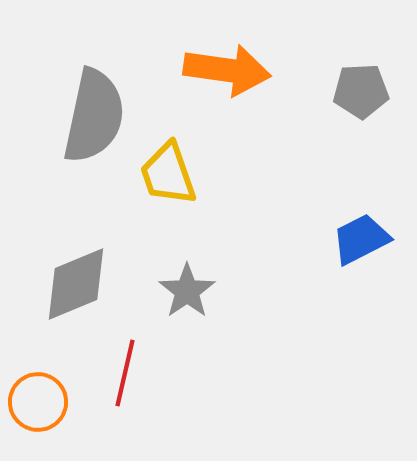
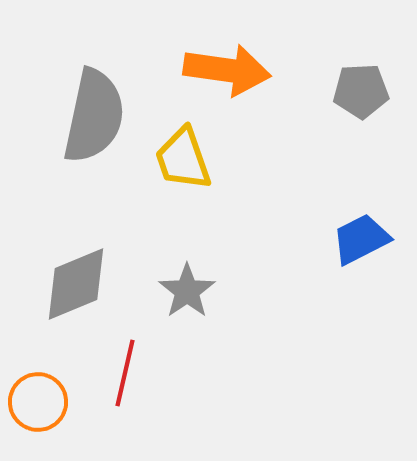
yellow trapezoid: moved 15 px right, 15 px up
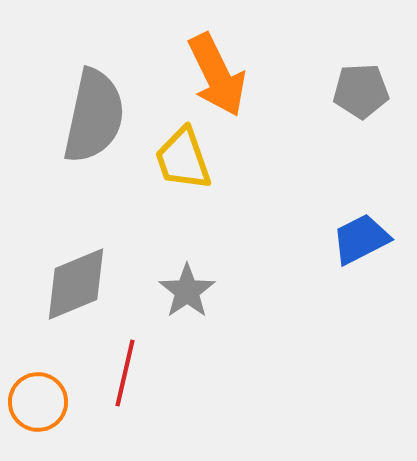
orange arrow: moved 10 px left, 5 px down; rotated 56 degrees clockwise
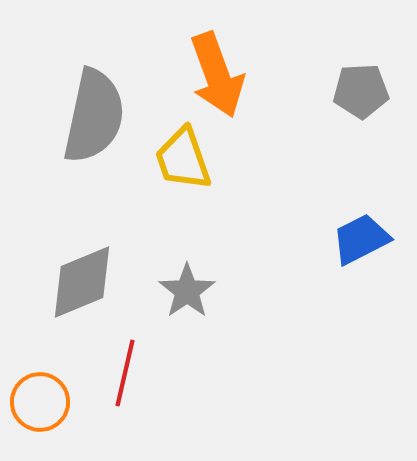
orange arrow: rotated 6 degrees clockwise
gray diamond: moved 6 px right, 2 px up
orange circle: moved 2 px right
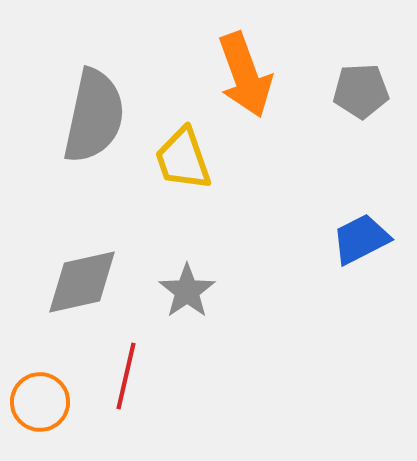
orange arrow: moved 28 px right
gray diamond: rotated 10 degrees clockwise
red line: moved 1 px right, 3 px down
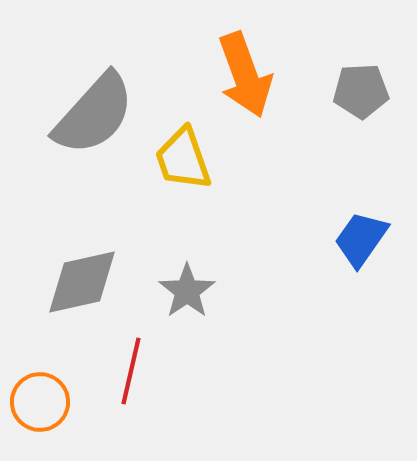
gray semicircle: moved 2 px up; rotated 30 degrees clockwise
blue trapezoid: rotated 28 degrees counterclockwise
red line: moved 5 px right, 5 px up
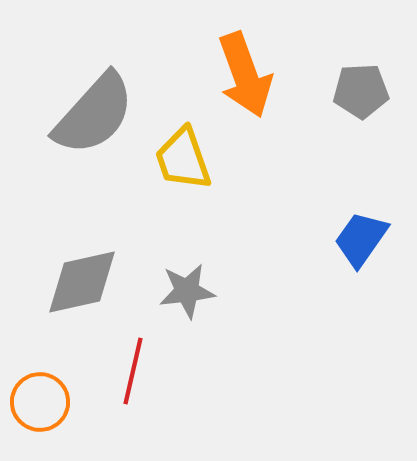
gray star: rotated 28 degrees clockwise
red line: moved 2 px right
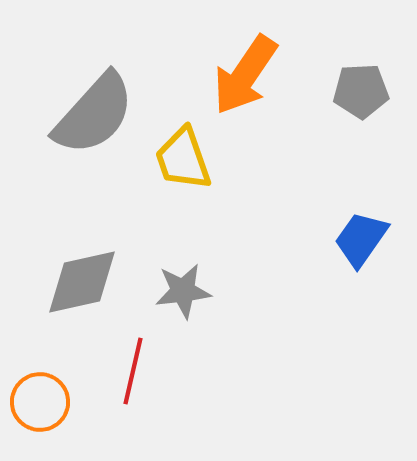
orange arrow: rotated 54 degrees clockwise
gray star: moved 4 px left
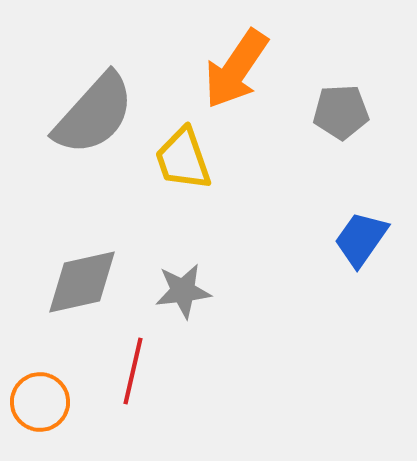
orange arrow: moved 9 px left, 6 px up
gray pentagon: moved 20 px left, 21 px down
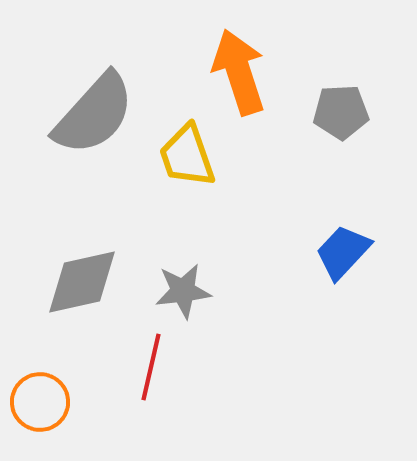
orange arrow: moved 3 px right, 3 px down; rotated 128 degrees clockwise
yellow trapezoid: moved 4 px right, 3 px up
blue trapezoid: moved 18 px left, 13 px down; rotated 8 degrees clockwise
red line: moved 18 px right, 4 px up
